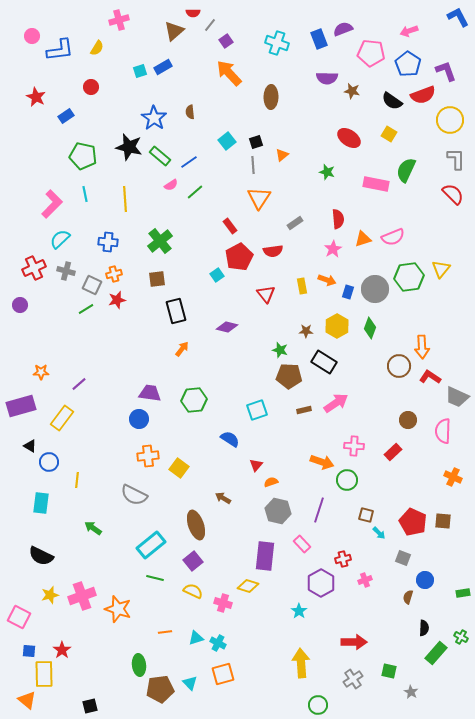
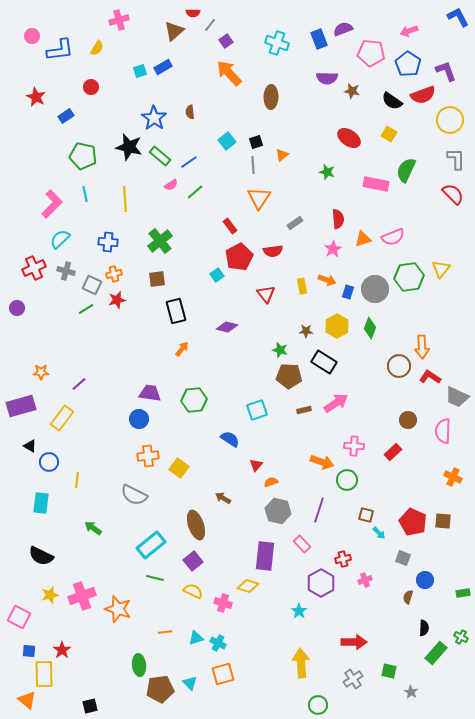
purple circle at (20, 305): moved 3 px left, 3 px down
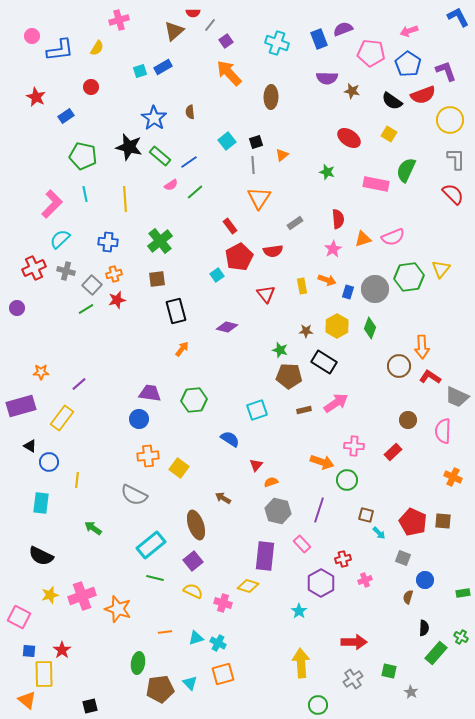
gray square at (92, 285): rotated 18 degrees clockwise
green ellipse at (139, 665): moved 1 px left, 2 px up; rotated 15 degrees clockwise
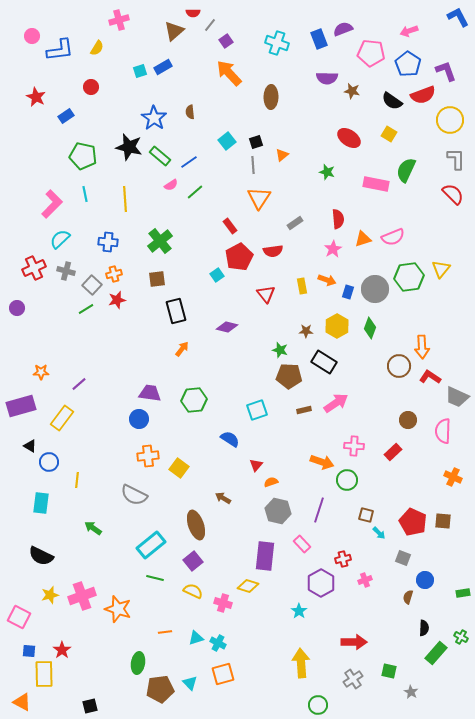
orange triangle at (27, 700): moved 5 px left, 2 px down; rotated 12 degrees counterclockwise
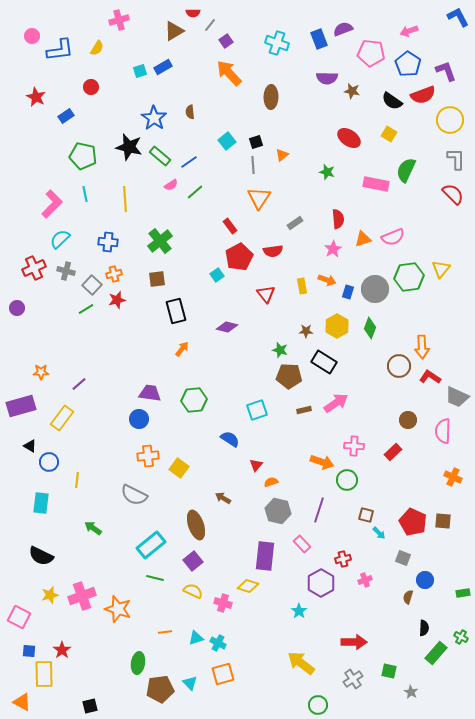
brown triangle at (174, 31): rotated 10 degrees clockwise
yellow arrow at (301, 663): rotated 48 degrees counterclockwise
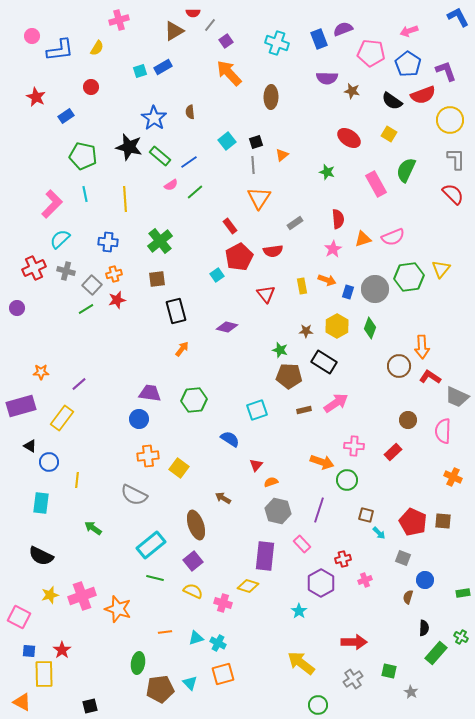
pink rectangle at (376, 184): rotated 50 degrees clockwise
